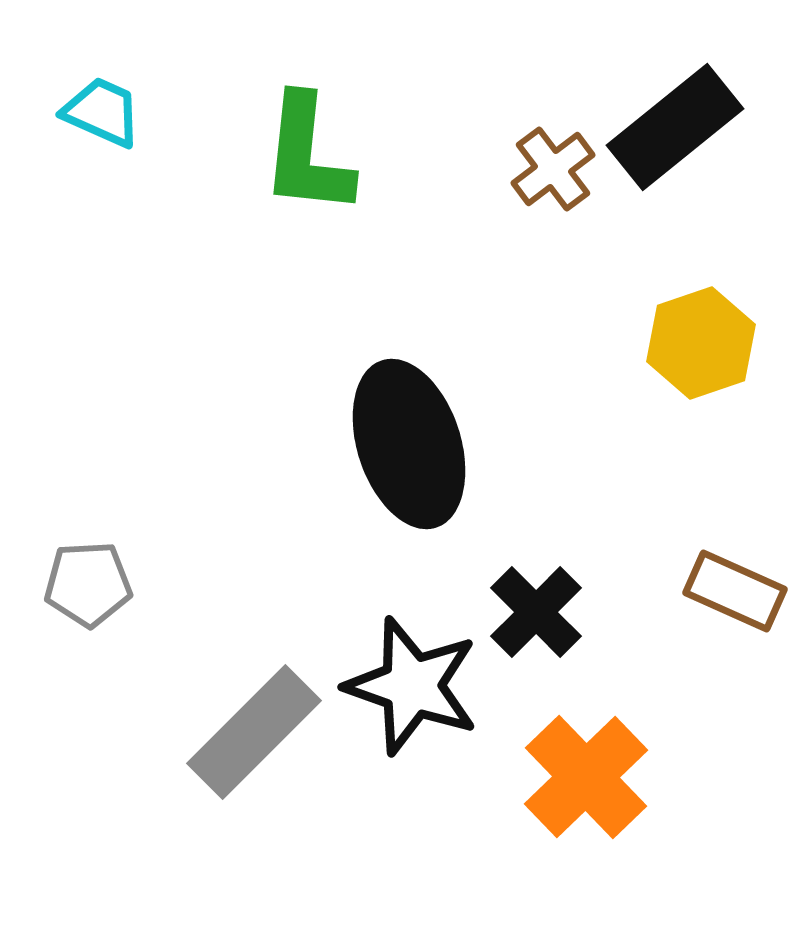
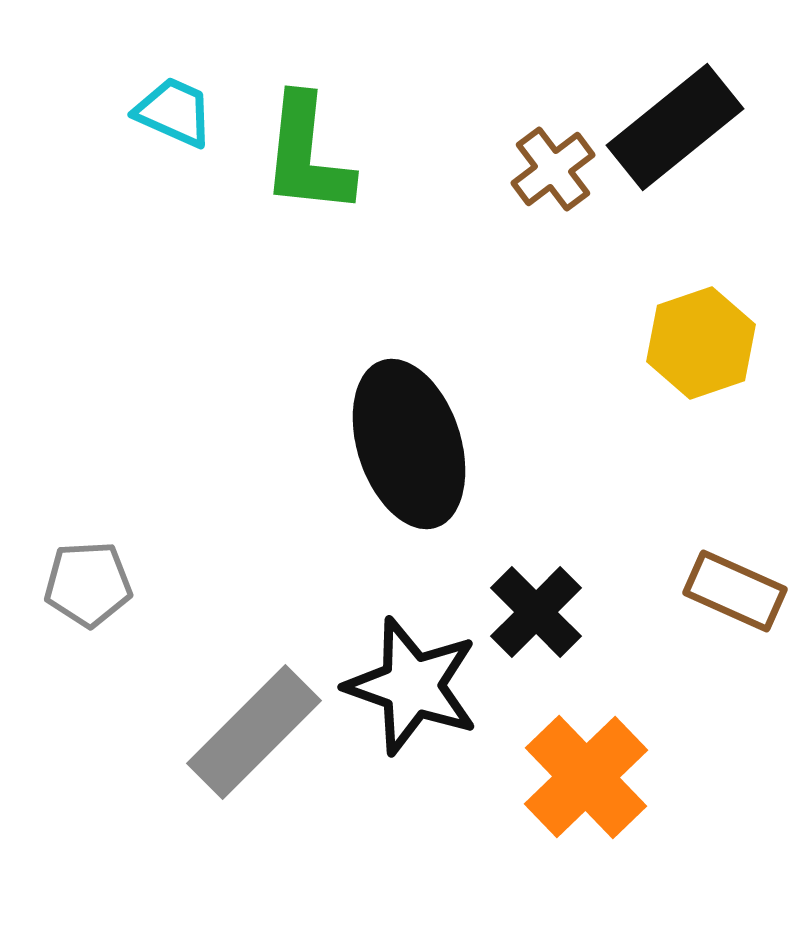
cyan trapezoid: moved 72 px right
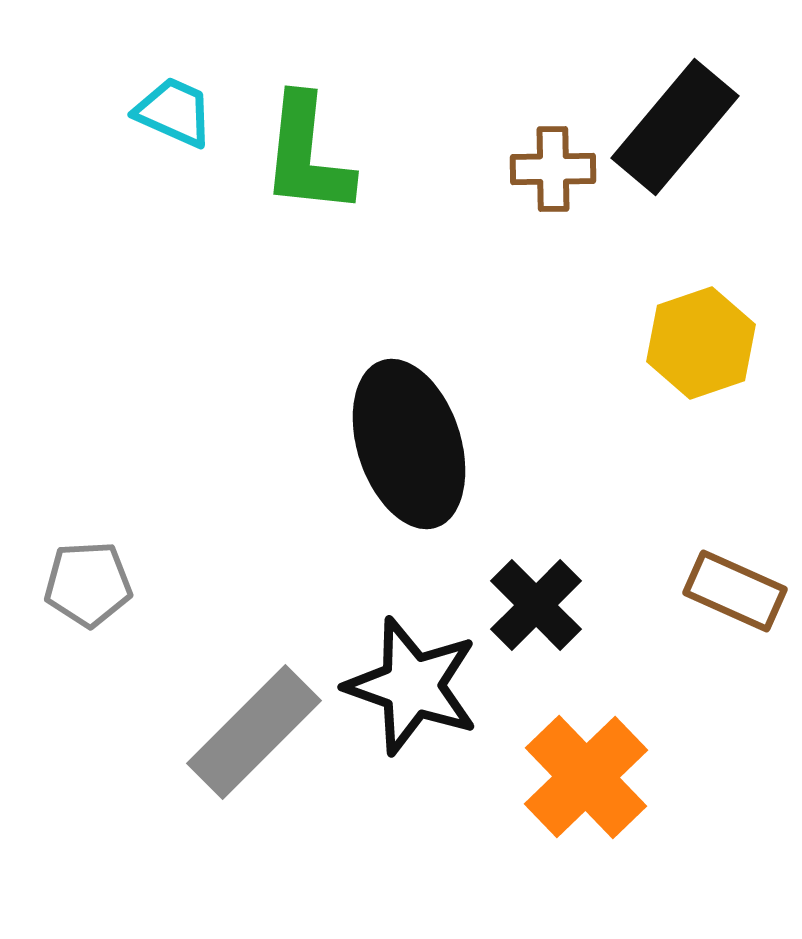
black rectangle: rotated 11 degrees counterclockwise
brown cross: rotated 36 degrees clockwise
black cross: moved 7 px up
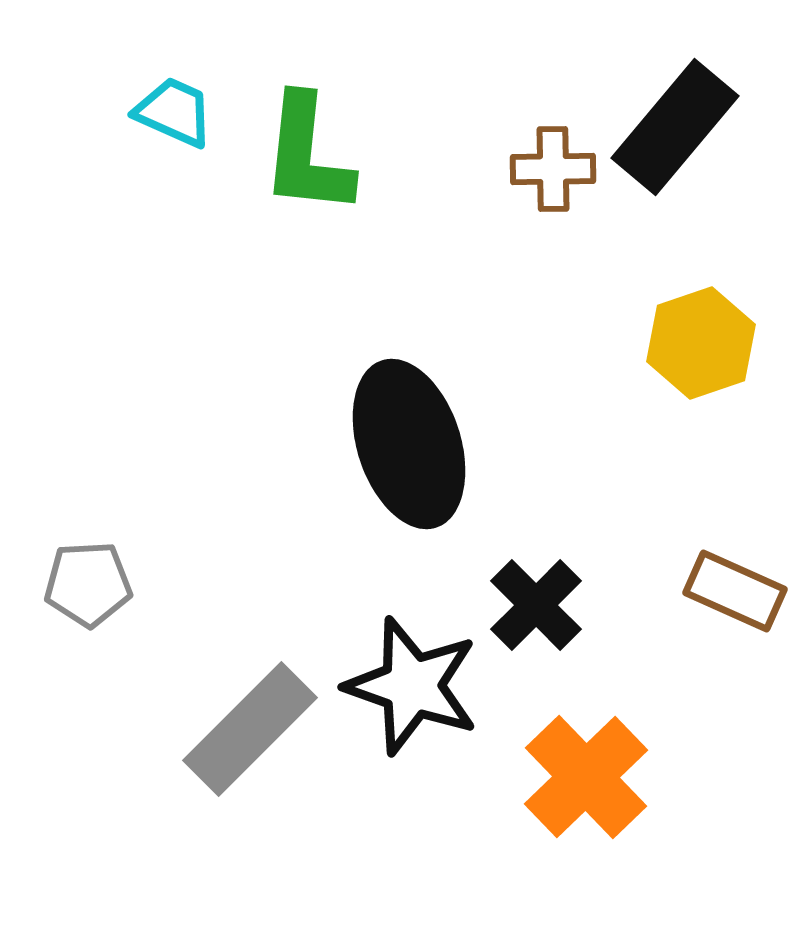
gray rectangle: moved 4 px left, 3 px up
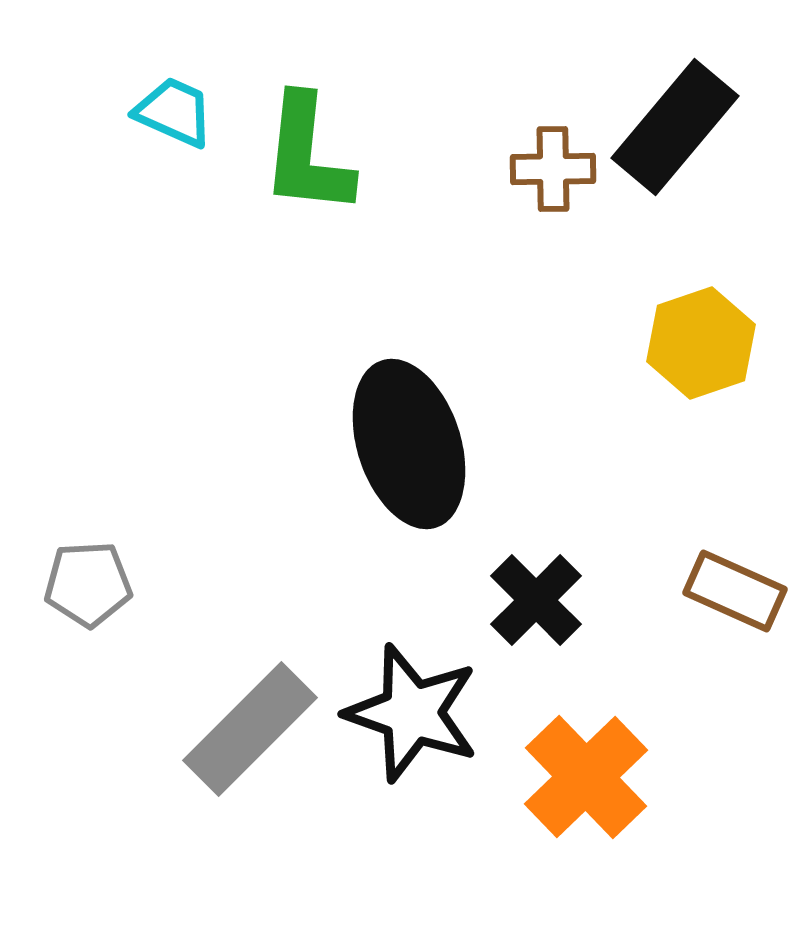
black cross: moved 5 px up
black star: moved 27 px down
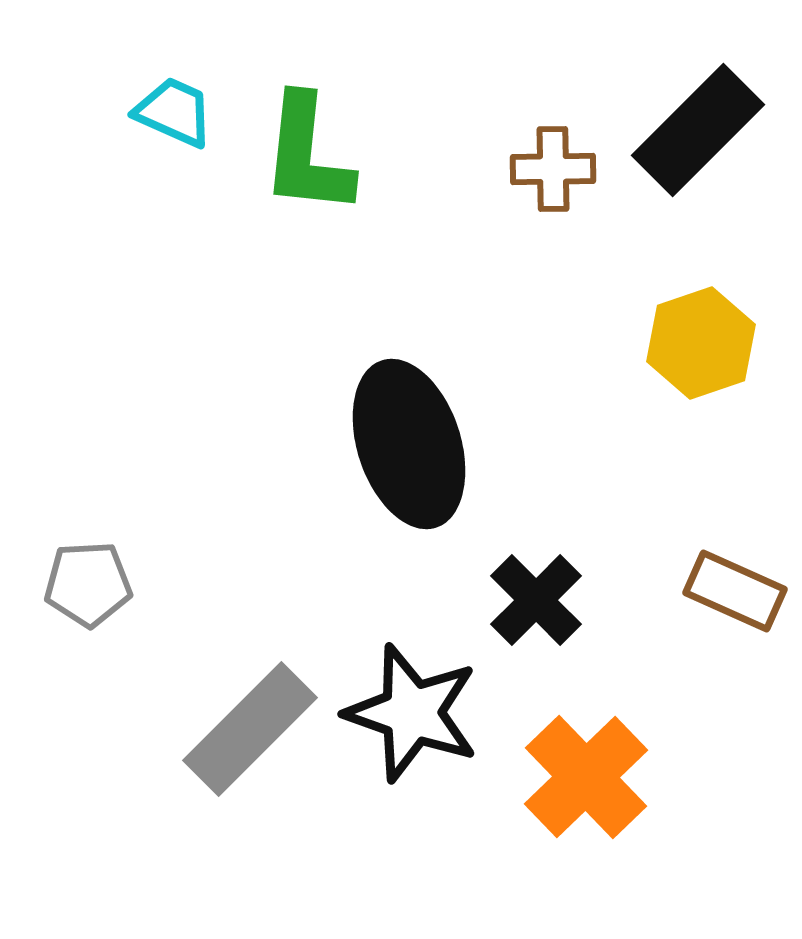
black rectangle: moved 23 px right, 3 px down; rotated 5 degrees clockwise
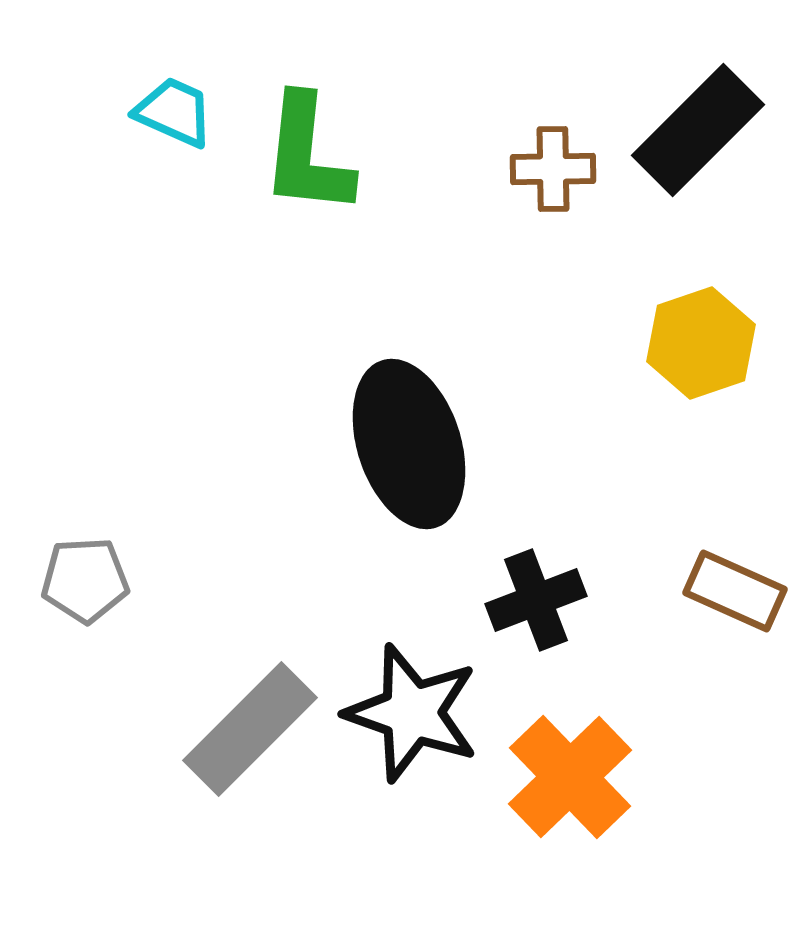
gray pentagon: moved 3 px left, 4 px up
black cross: rotated 24 degrees clockwise
orange cross: moved 16 px left
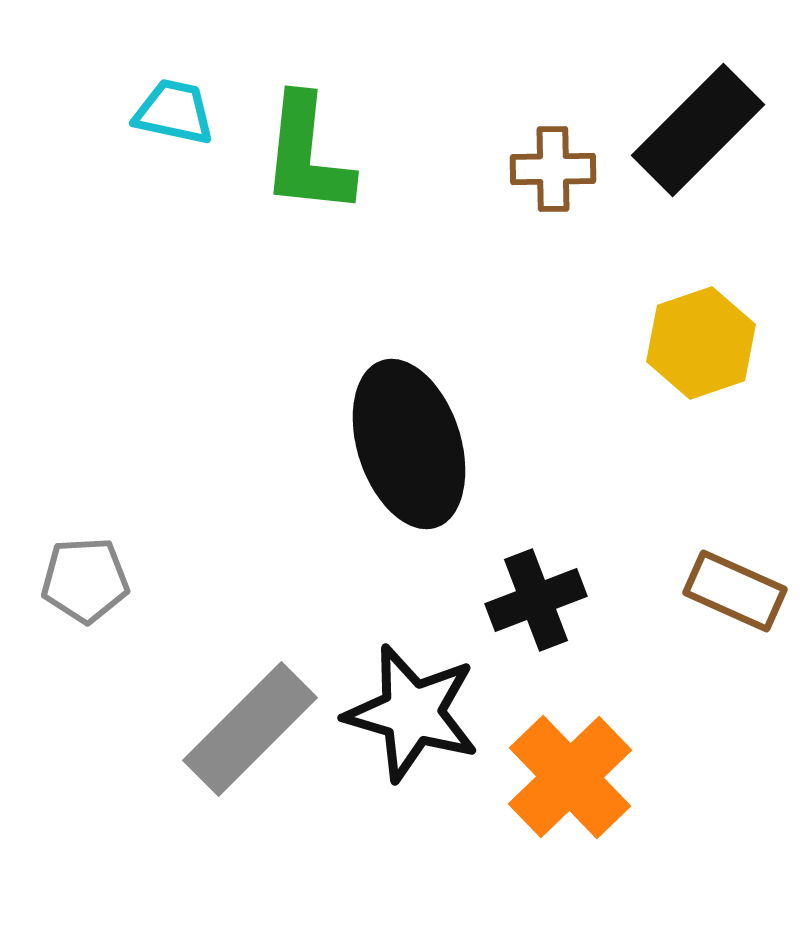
cyan trapezoid: rotated 12 degrees counterclockwise
black star: rotated 3 degrees counterclockwise
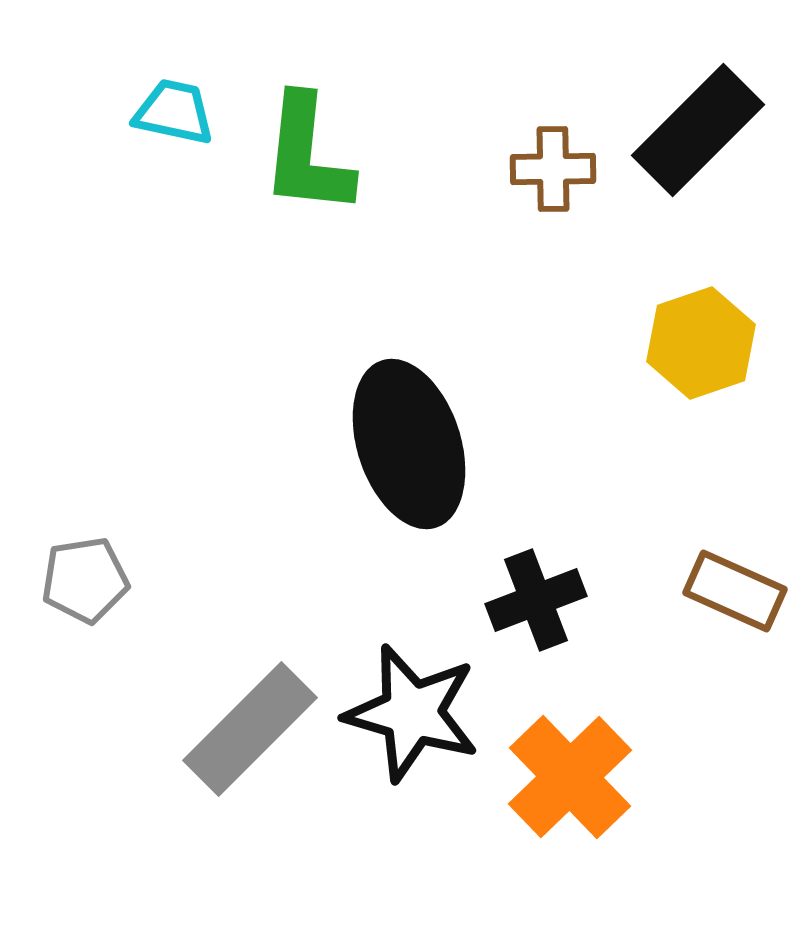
gray pentagon: rotated 6 degrees counterclockwise
